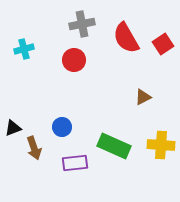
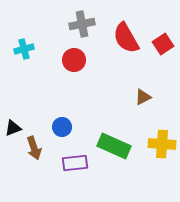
yellow cross: moved 1 px right, 1 px up
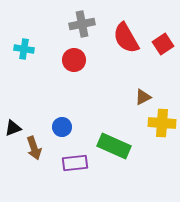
cyan cross: rotated 24 degrees clockwise
yellow cross: moved 21 px up
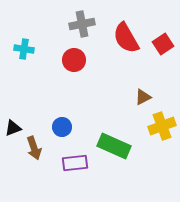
yellow cross: moved 3 px down; rotated 24 degrees counterclockwise
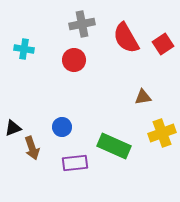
brown triangle: rotated 18 degrees clockwise
yellow cross: moved 7 px down
brown arrow: moved 2 px left
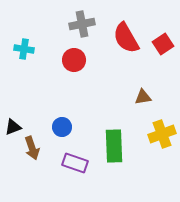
black triangle: moved 1 px up
yellow cross: moved 1 px down
green rectangle: rotated 64 degrees clockwise
purple rectangle: rotated 25 degrees clockwise
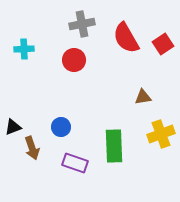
cyan cross: rotated 12 degrees counterclockwise
blue circle: moved 1 px left
yellow cross: moved 1 px left
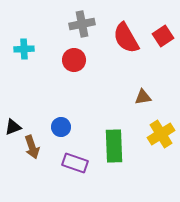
red square: moved 8 px up
yellow cross: rotated 12 degrees counterclockwise
brown arrow: moved 1 px up
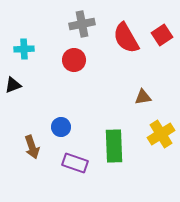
red square: moved 1 px left, 1 px up
black triangle: moved 42 px up
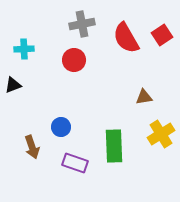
brown triangle: moved 1 px right
